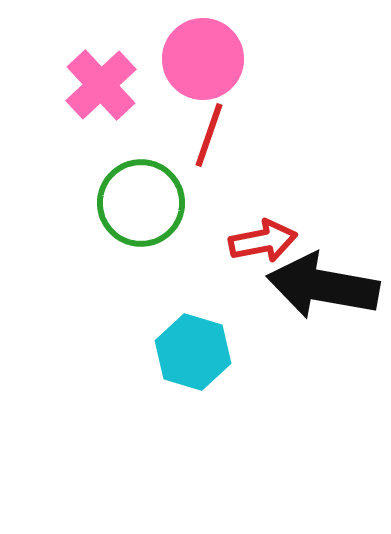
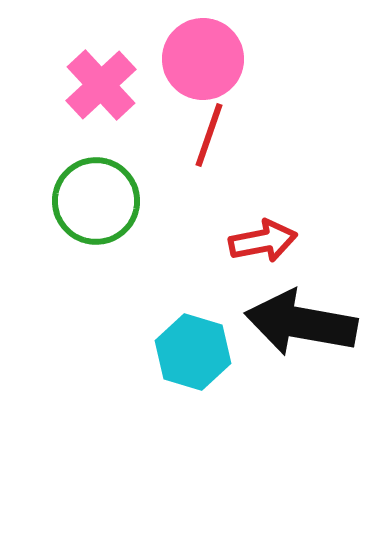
green circle: moved 45 px left, 2 px up
black arrow: moved 22 px left, 37 px down
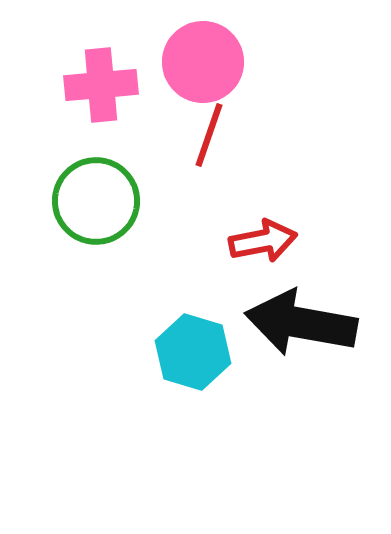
pink circle: moved 3 px down
pink cross: rotated 38 degrees clockwise
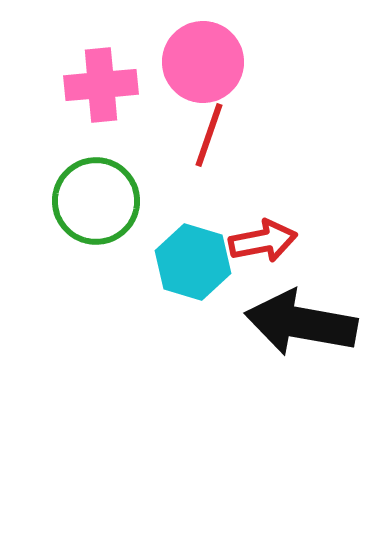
cyan hexagon: moved 90 px up
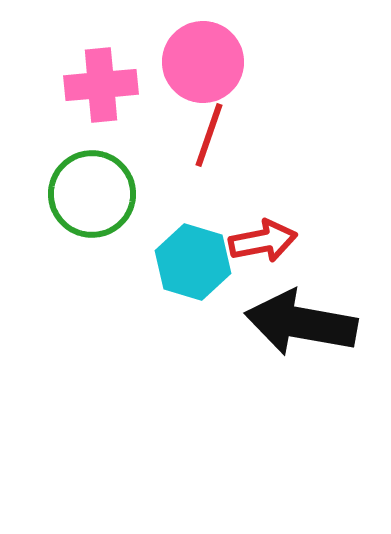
green circle: moved 4 px left, 7 px up
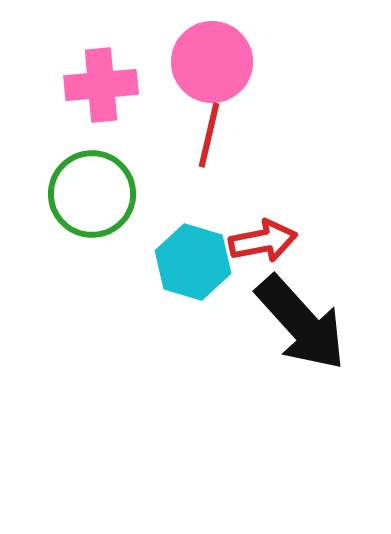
pink circle: moved 9 px right
red line: rotated 6 degrees counterclockwise
black arrow: rotated 142 degrees counterclockwise
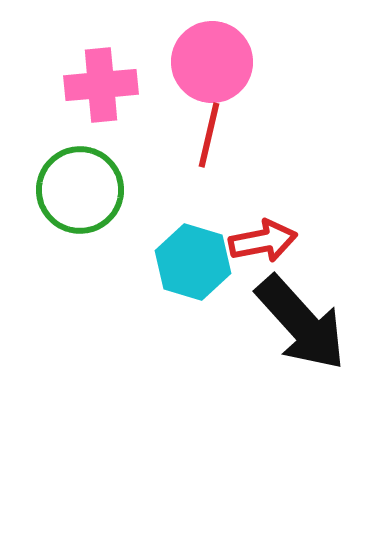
green circle: moved 12 px left, 4 px up
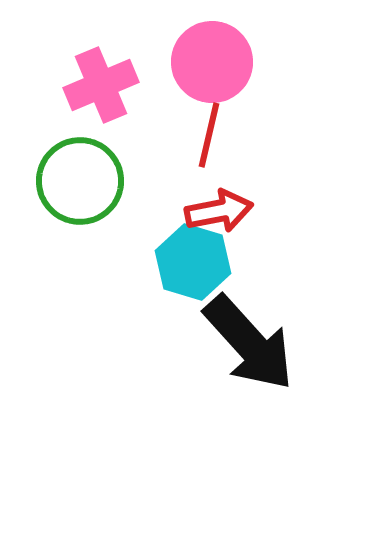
pink cross: rotated 18 degrees counterclockwise
green circle: moved 9 px up
red arrow: moved 44 px left, 30 px up
black arrow: moved 52 px left, 20 px down
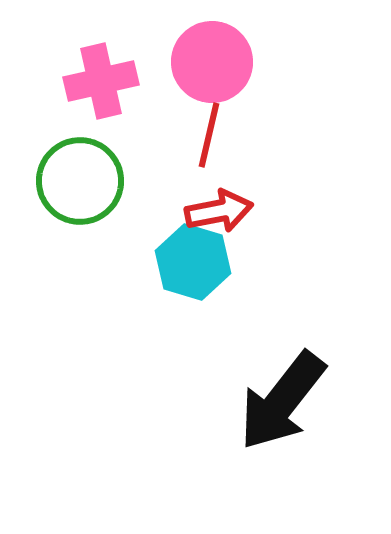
pink cross: moved 4 px up; rotated 10 degrees clockwise
black arrow: moved 33 px right, 58 px down; rotated 80 degrees clockwise
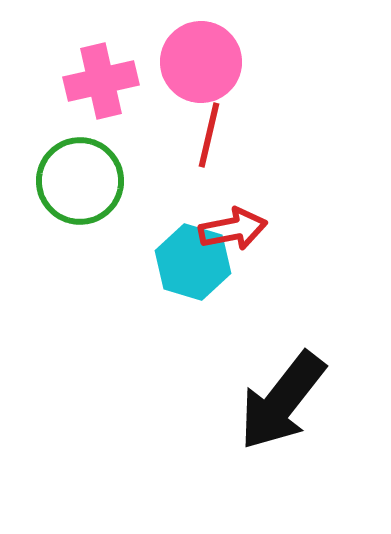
pink circle: moved 11 px left
red arrow: moved 14 px right, 18 px down
